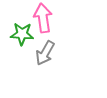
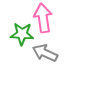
gray arrow: rotated 85 degrees clockwise
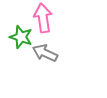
green star: moved 1 px left, 3 px down; rotated 15 degrees clockwise
